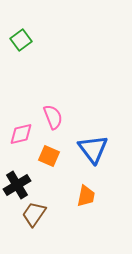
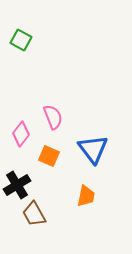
green square: rotated 25 degrees counterclockwise
pink diamond: rotated 40 degrees counterclockwise
brown trapezoid: rotated 64 degrees counterclockwise
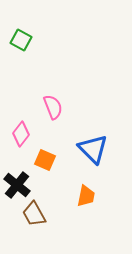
pink semicircle: moved 10 px up
blue triangle: rotated 8 degrees counterclockwise
orange square: moved 4 px left, 4 px down
black cross: rotated 20 degrees counterclockwise
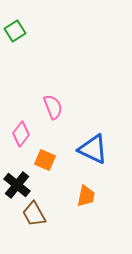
green square: moved 6 px left, 9 px up; rotated 30 degrees clockwise
blue triangle: rotated 20 degrees counterclockwise
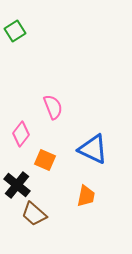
brown trapezoid: rotated 20 degrees counterclockwise
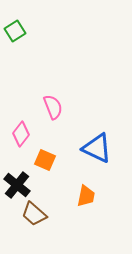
blue triangle: moved 4 px right, 1 px up
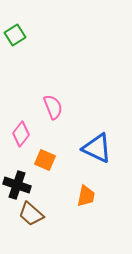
green square: moved 4 px down
black cross: rotated 20 degrees counterclockwise
brown trapezoid: moved 3 px left
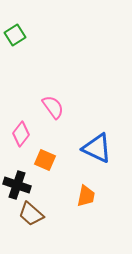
pink semicircle: rotated 15 degrees counterclockwise
